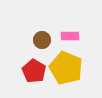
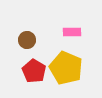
pink rectangle: moved 2 px right, 4 px up
brown circle: moved 15 px left
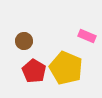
pink rectangle: moved 15 px right, 4 px down; rotated 24 degrees clockwise
brown circle: moved 3 px left, 1 px down
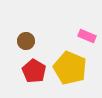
brown circle: moved 2 px right
yellow pentagon: moved 4 px right
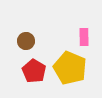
pink rectangle: moved 3 px left, 1 px down; rotated 66 degrees clockwise
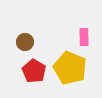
brown circle: moved 1 px left, 1 px down
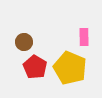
brown circle: moved 1 px left
red pentagon: moved 1 px right, 4 px up
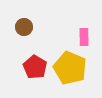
brown circle: moved 15 px up
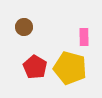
yellow pentagon: rotated 8 degrees counterclockwise
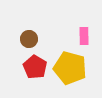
brown circle: moved 5 px right, 12 px down
pink rectangle: moved 1 px up
